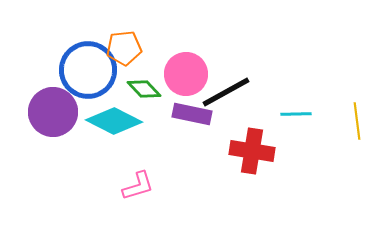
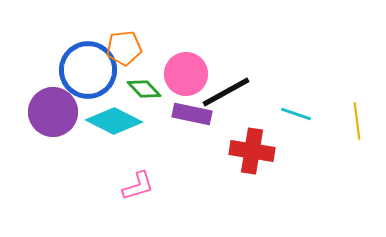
cyan line: rotated 20 degrees clockwise
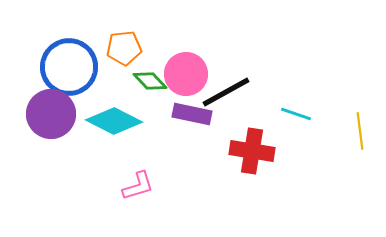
blue circle: moved 19 px left, 3 px up
green diamond: moved 6 px right, 8 px up
purple circle: moved 2 px left, 2 px down
yellow line: moved 3 px right, 10 px down
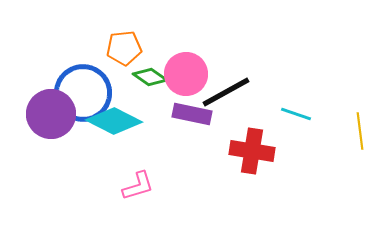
blue circle: moved 14 px right, 26 px down
green diamond: moved 4 px up; rotated 12 degrees counterclockwise
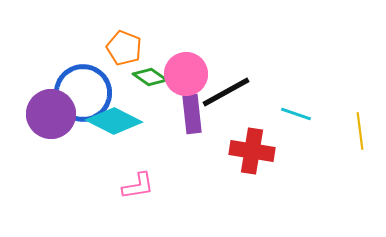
orange pentagon: rotated 28 degrees clockwise
purple rectangle: rotated 72 degrees clockwise
pink L-shape: rotated 8 degrees clockwise
